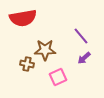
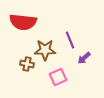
red semicircle: moved 4 px down; rotated 16 degrees clockwise
purple line: moved 11 px left, 4 px down; rotated 18 degrees clockwise
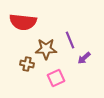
brown star: moved 1 px right, 1 px up
pink square: moved 2 px left, 1 px down
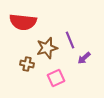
brown star: moved 1 px right, 1 px up; rotated 15 degrees counterclockwise
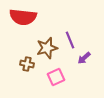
red semicircle: moved 5 px up
pink square: moved 1 px up
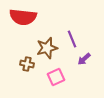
purple line: moved 2 px right, 1 px up
purple arrow: moved 1 px down
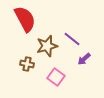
red semicircle: moved 2 px right, 2 px down; rotated 124 degrees counterclockwise
purple line: rotated 30 degrees counterclockwise
brown star: moved 2 px up
pink square: rotated 30 degrees counterclockwise
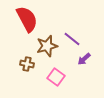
red semicircle: moved 2 px right
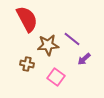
brown star: moved 1 px right, 1 px up; rotated 10 degrees clockwise
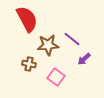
brown cross: moved 2 px right
